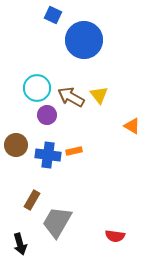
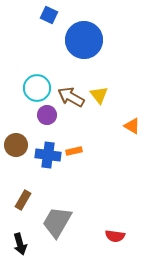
blue square: moved 4 px left
brown rectangle: moved 9 px left
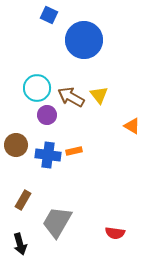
red semicircle: moved 3 px up
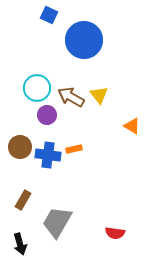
brown circle: moved 4 px right, 2 px down
orange rectangle: moved 2 px up
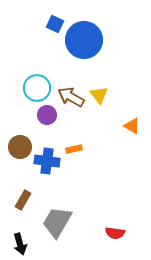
blue square: moved 6 px right, 9 px down
blue cross: moved 1 px left, 6 px down
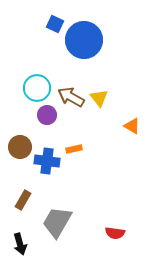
yellow triangle: moved 3 px down
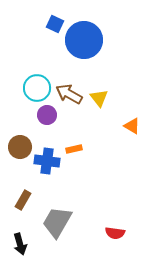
brown arrow: moved 2 px left, 3 px up
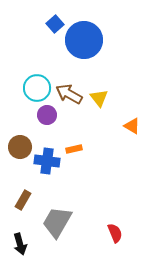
blue square: rotated 24 degrees clockwise
red semicircle: rotated 120 degrees counterclockwise
